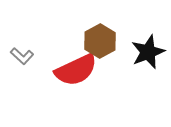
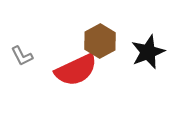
gray L-shape: rotated 20 degrees clockwise
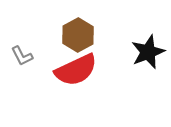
brown hexagon: moved 22 px left, 6 px up
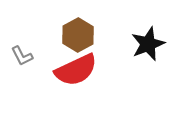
black star: moved 8 px up
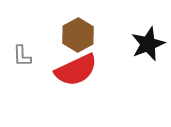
gray L-shape: rotated 25 degrees clockwise
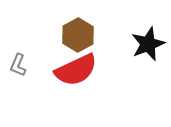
gray L-shape: moved 4 px left, 9 px down; rotated 25 degrees clockwise
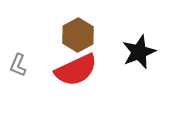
black star: moved 9 px left, 8 px down
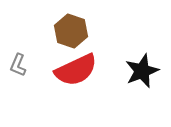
brown hexagon: moved 7 px left, 4 px up; rotated 12 degrees counterclockwise
black star: moved 3 px right, 19 px down
